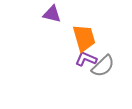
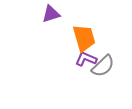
purple triangle: moved 1 px left; rotated 30 degrees counterclockwise
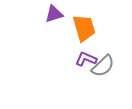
purple triangle: moved 3 px right
orange trapezoid: moved 10 px up
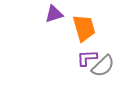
purple L-shape: moved 1 px right, 1 px up; rotated 25 degrees counterclockwise
